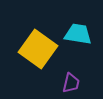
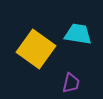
yellow square: moved 2 px left
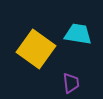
purple trapezoid: rotated 20 degrees counterclockwise
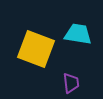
yellow square: rotated 15 degrees counterclockwise
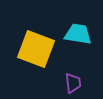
purple trapezoid: moved 2 px right
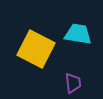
yellow square: rotated 6 degrees clockwise
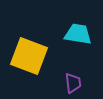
yellow square: moved 7 px left, 7 px down; rotated 6 degrees counterclockwise
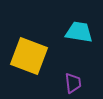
cyan trapezoid: moved 1 px right, 2 px up
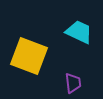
cyan trapezoid: rotated 16 degrees clockwise
